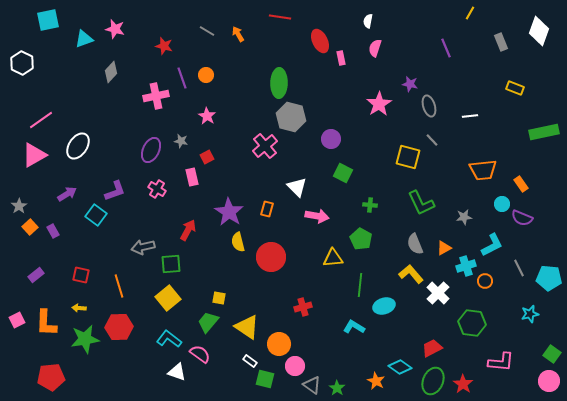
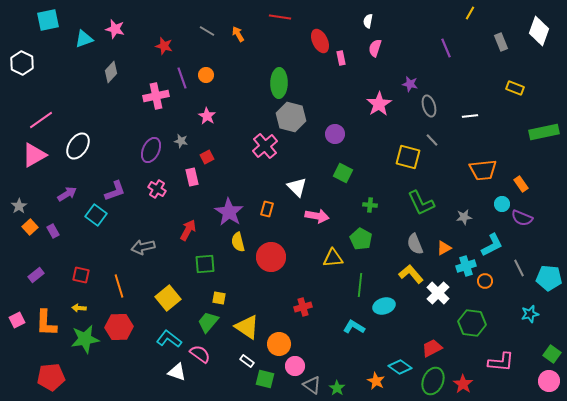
purple circle at (331, 139): moved 4 px right, 5 px up
green square at (171, 264): moved 34 px right
white rectangle at (250, 361): moved 3 px left
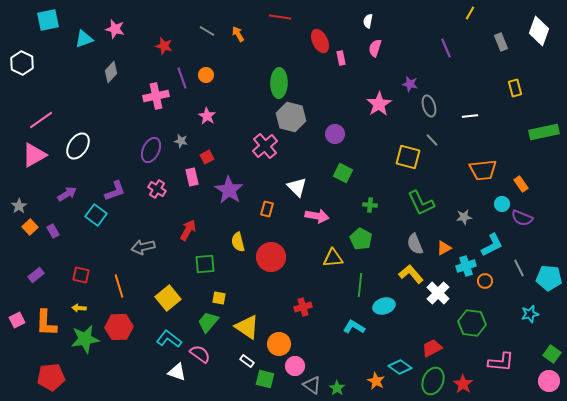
yellow rectangle at (515, 88): rotated 54 degrees clockwise
purple star at (229, 212): moved 22 px up
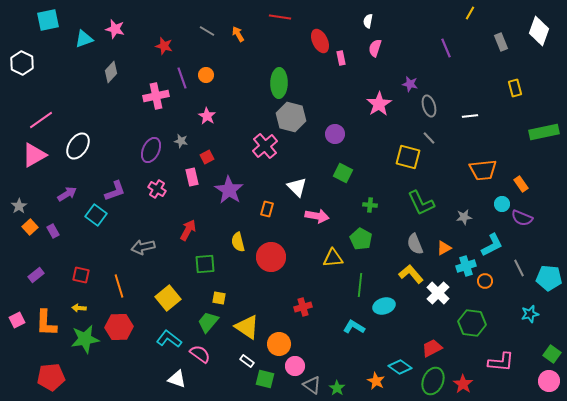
gray line at (432, 140): moved 3 px left, 2 px up
white triangle at (177, 372): moved 7 px down
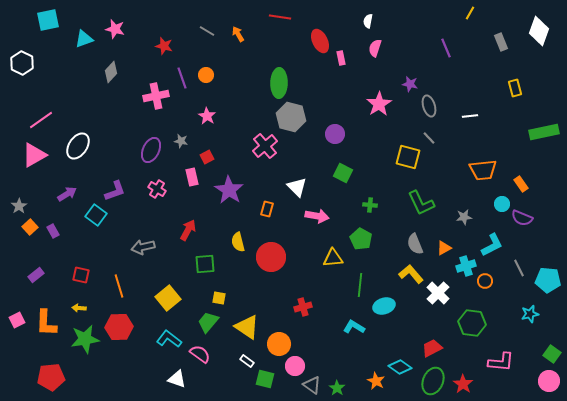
cyan pentagon at (549, 278): moved 1 px left, 2 px down
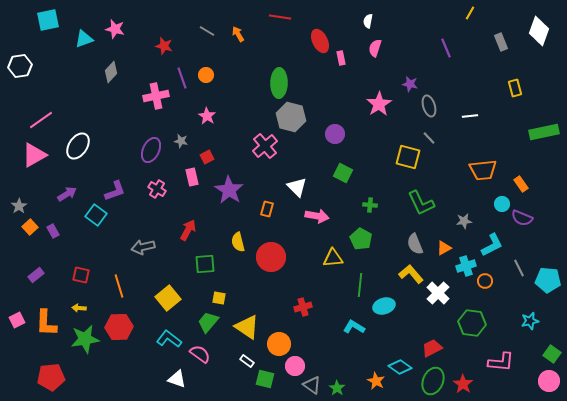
white hexagon at (22, 63): moved 2 px left, 3 px down; rotated 25 degrees clockwise
gray star at (464, 217): moved 4 px down
cyan star at (530, 314): moved 7 px down
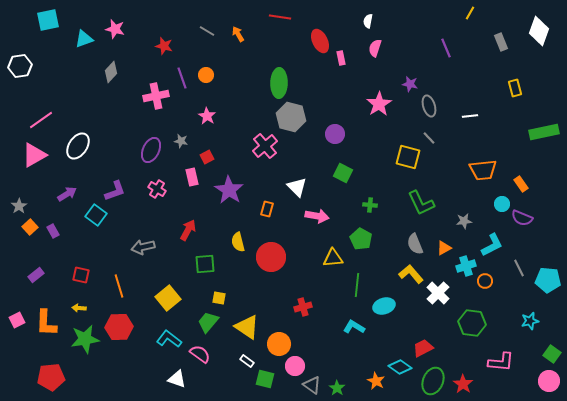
green line at (360, 285): moved 3 px left
red trapezoid at (432, 348): moved 9 px left
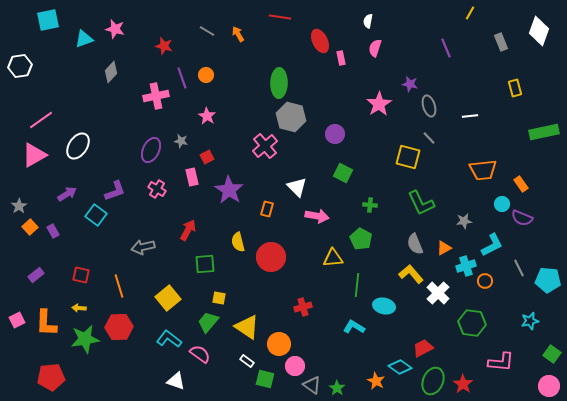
cyan ellipse at (384, 306): rotated 30 degrees clockwise
white triangle at (177, 379): moved 1 px left, 2 px down
pink circle at (549, 381): moved 5 px down
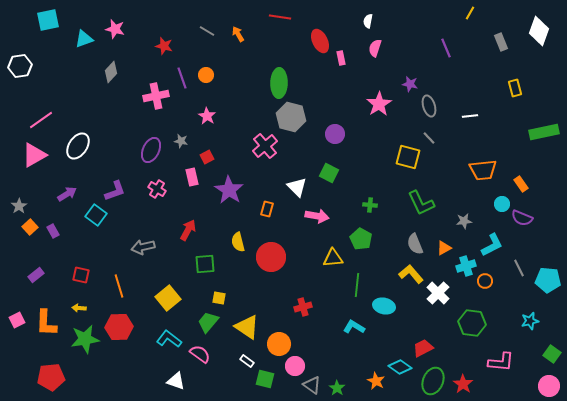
green square at (343, 173): moved 14 px left
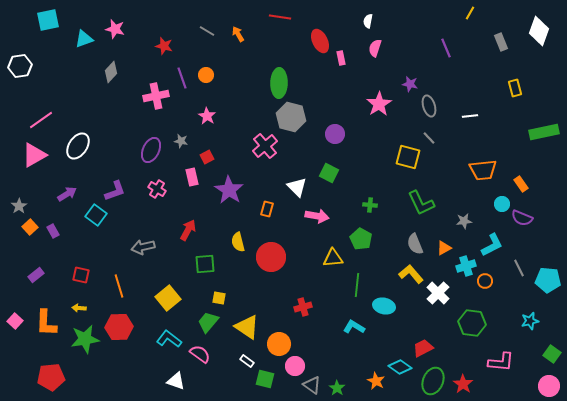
pink square at (17, 320): moved 2 px left, 1 px down; rotated 21 degrees counterclockwise
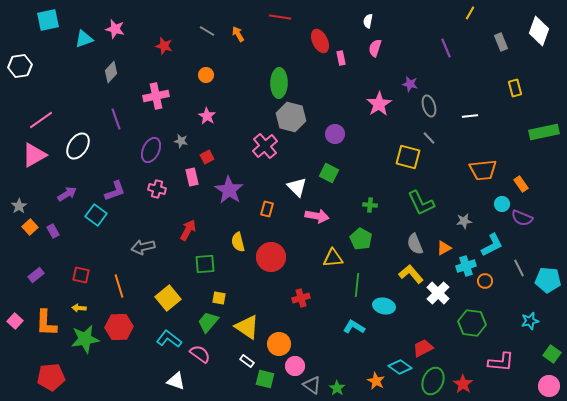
purple line at (182, 78): moved 66 px left, 41 px down
pink cross at (157, 189): rotated 18 degrees counterclockwise
red cross at (303, 307): moved 2 px left, 9 px up
